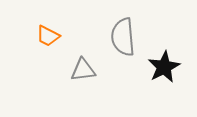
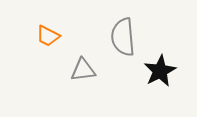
black star: moved 4 px left, 4 px down
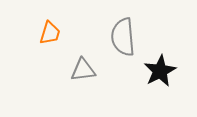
orange trapezoid: moved 2 px right, 3 px up; rotated 100 degrees counterclockwise
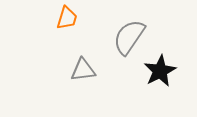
orange trapezoid: moved 17 px right, 15 px up
gray semicircle: moved 6 px right; rotated 39 degrees clockwise
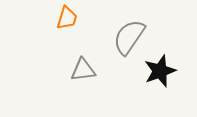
black star: rotated 8 degrees clockwise
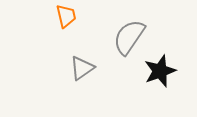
orange trapezoid: moved 1 px left, 2 px up; rotated 30 degrees counterclockwise
gray triangle: moved 1 px left, 2 px up; rotated 28 degrees counterclockwise
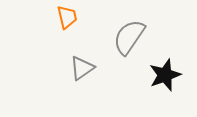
orange trapezoid: moved 1 px right, 1 px down
black star: moved 5 px right, 4 px down
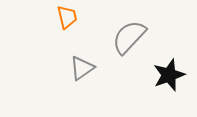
gray semicircle: rotated 9 degrees clockwise
black star: moved 4 px right
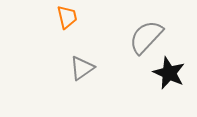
gray semicircle: moved 17 px right
black star: moved 2 px up; rotated 28 degrees counterclockwise
